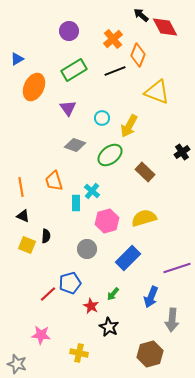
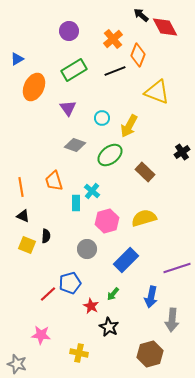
blue rectangle: moved 2 px left, 2 px down
blue arrow: rotated 10 degrees counterclockwise
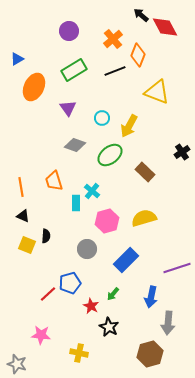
gray arrow: moved 4 px left, 3 px down
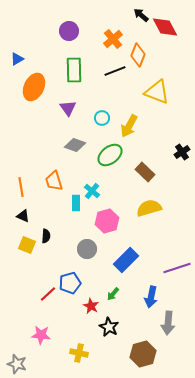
green rectangle: rotated 60 degrees counterclockwise
yellow semicircle: moved 5 px right, 10 px up
brown hexagon: moved 7 px left
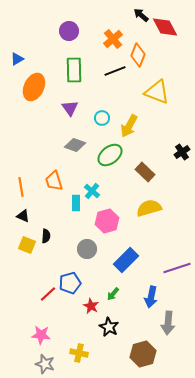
purple triangle: moved 2 px right
gray star: moved 28 px right
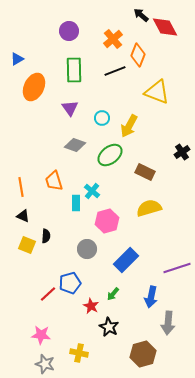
brown rectangle: rotated 18 degrees counterclockwise
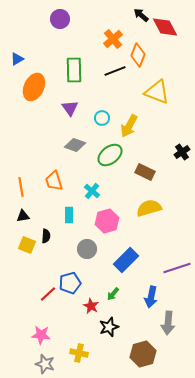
purple circle: moved 9 px left, 12 px up
cyan rectangle: moved 7 px left, 12 px down
black triangle: rotated 32 degrees counterclockwise
black star: rotated 24 degrees clockwise
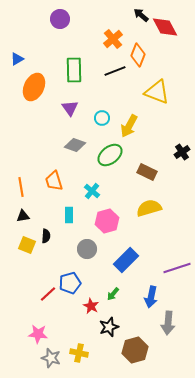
brown rectangle: moved 2 px right
pink star: moved 3 px left, 1 px up
brown hexagon: moved 8 px left, 4 px up
gray star: moved 6 px right, 6 px up
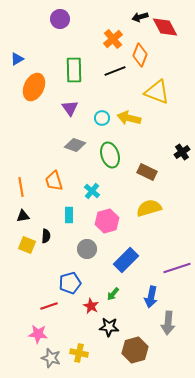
black arrow: moved 1 px left, 2 px down; rotated 56 degrees counterclockwise
orange diamond: moved 2 px right
yellow arrow: moved 8 px up; rotated 75 degrees clockwise
green ellipse: rotated 70 degrees counterclockwise
red line: moved 1 px right, 12 px down; rotated 24 degrees clockwise
black star: rotated 24 degrees clockwise
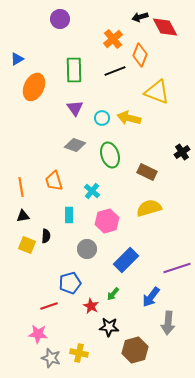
purple triangle: moved 5 px right
blue arrow: rotated 25 degrees clockwise
